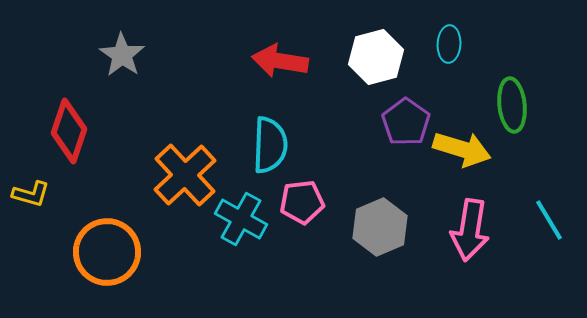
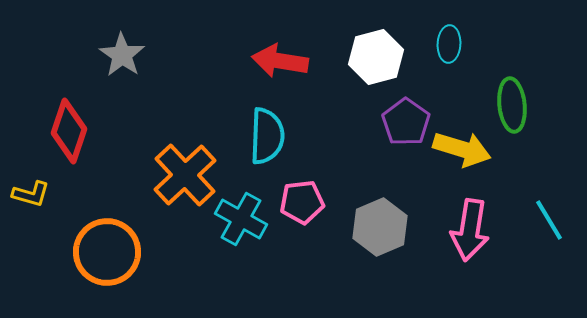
cyan semicircle: moved 3 px left, 9 px up
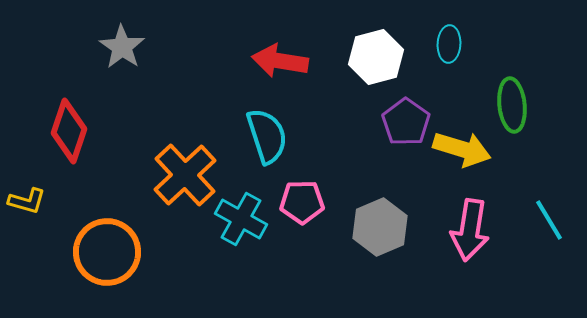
gray star: moved 8 px up
cyan semicircle: rotated 20 degrees counterclockwise
yellow L-shape: moved 4 px left, 7 px down
pink pentagon: rotated 6 degrees clockwise
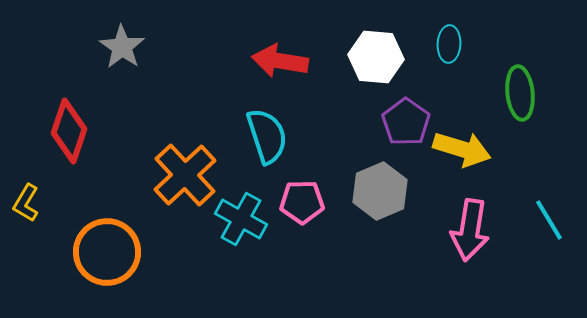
white hexagon: rotated 20 degrees clockwise
green ellipse: moved 8 px right, 12 px up
yellow L-shape: moved 1 px left, 2 px down; rotated 105 degrees clockwise
gray hexagon: moved 36 px up
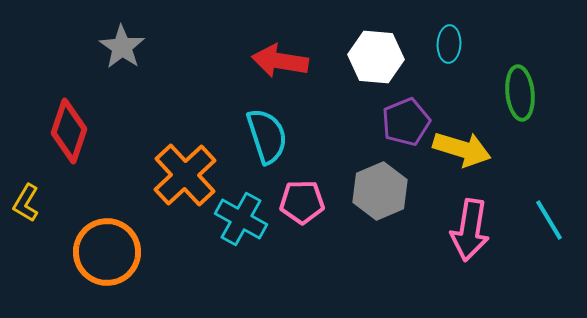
purple pentagon: rotated 15 degrees clockwise
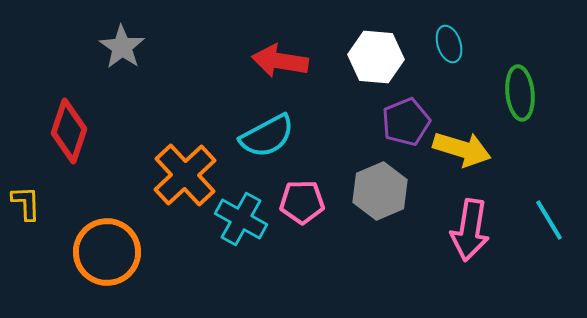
cyan ellipse: rotated 21 degrees counterclockwise
cyan semicircle: rotated 80 degrees clockwise
yellow L-shape: rotated 147 degrees clockwise
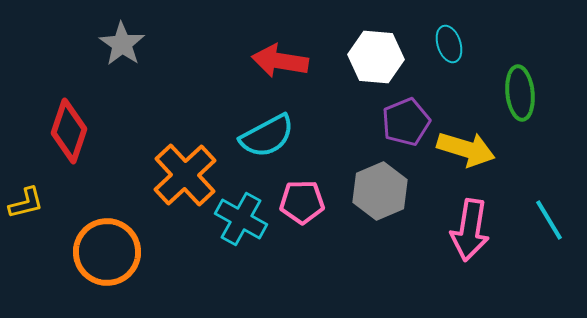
gray star: moved 3 px up
yellow arrow: moved 4 px right
yellow L-shape: rotated 78 degrees clockwise
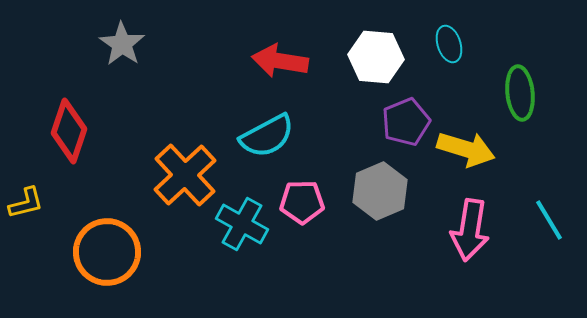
cyan cross: moved 1 px right, 5 px down
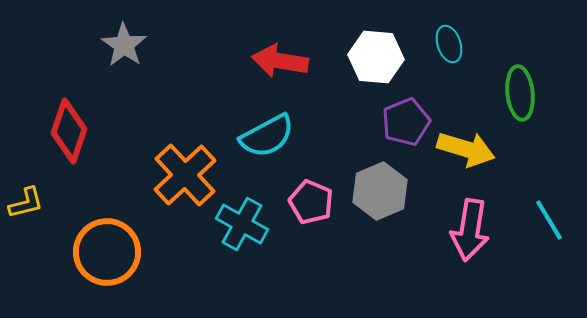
gray star: moved 2 px right, 1 px down
pink pentagon: moved 9 px right; rotated 24 degrees clockwise
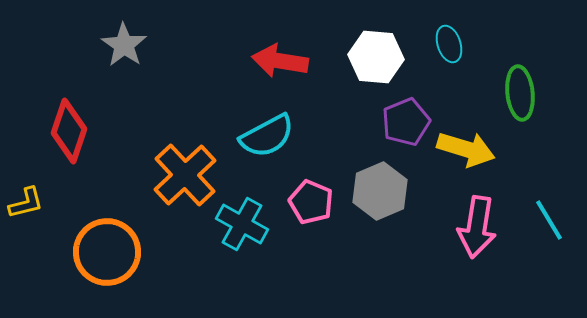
pink arrow: moved 7 px right, 3 px up
